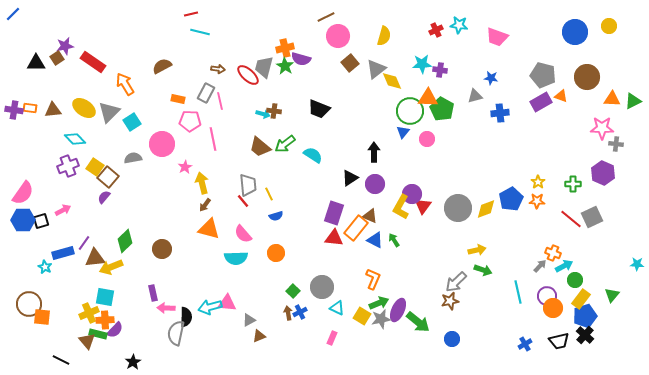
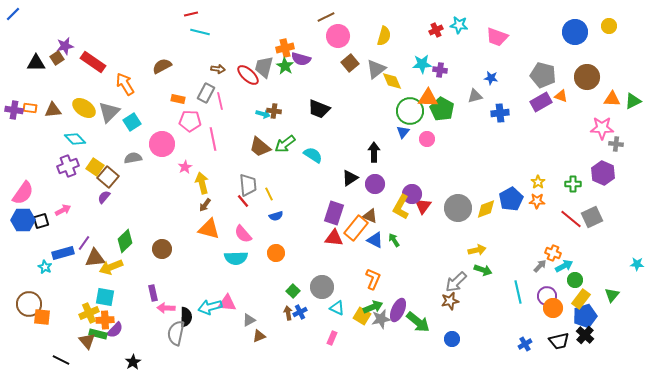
green arrow at (379, 303): moved 6 px left, 4 px down
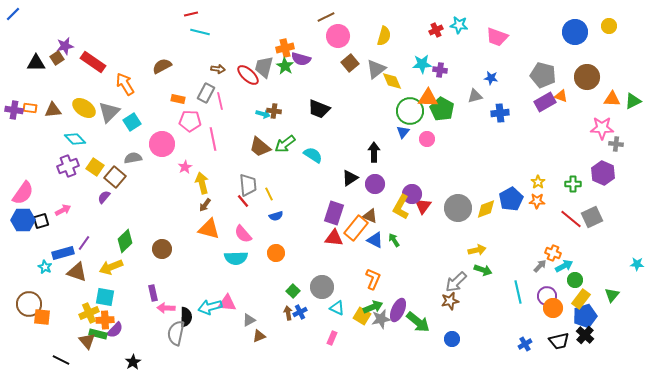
purple rectangle at (541, 102): moved 4 px right
brown square at (108, 177): moved 7 px right
brown triangle at (95, 258): moved 18 px left, 14 px down; rotated 25 degrees clockwise
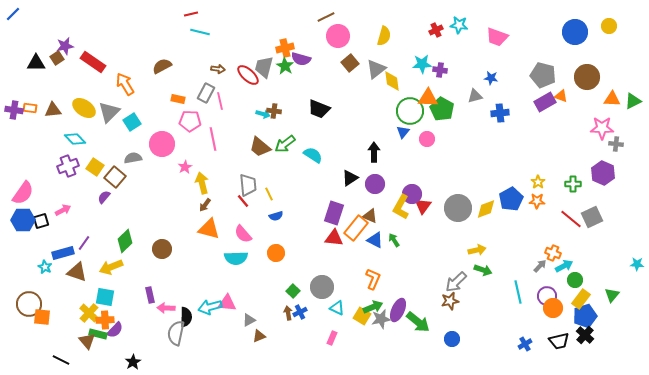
yellow diamond at (392, 81): rotated 15 degrees clockwise
purple rectangle at (153, 293): moved 3 px left, 2 px down
yellow cross at (89, 313): rotated 24 degrees counterclockwise
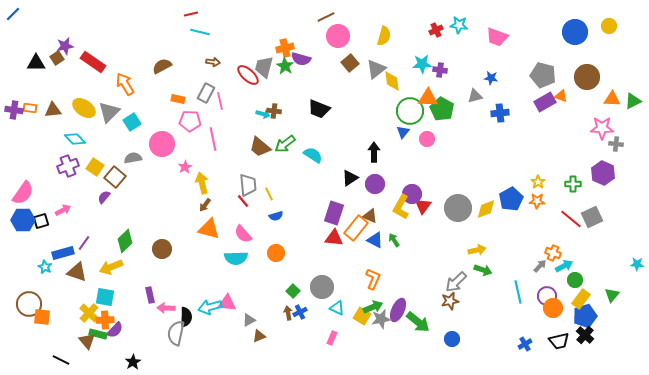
brown arrow at (218, 69): moved 5 px left, 7 px up
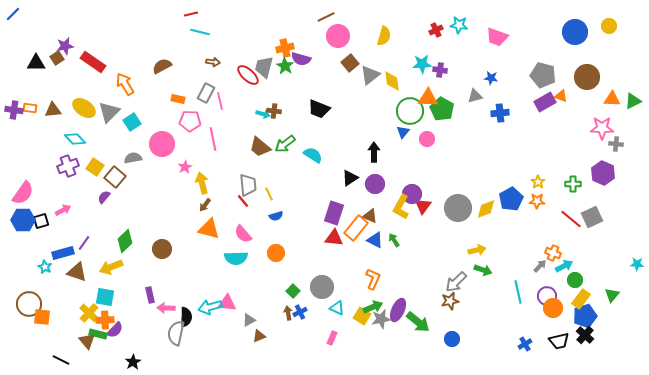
gray triangle at (376, 69): moved 6 px left, 6 px down
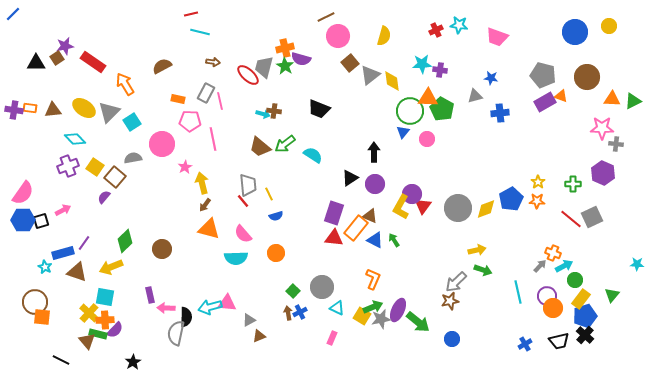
brown circle at (29, 304): moved 6 px right, 2 px up
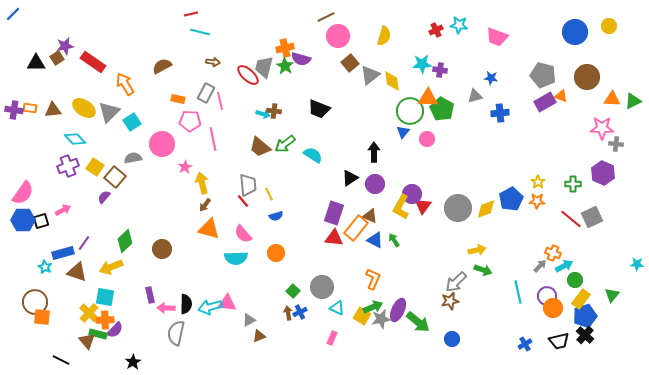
black semicircle at (186, 317): moved 13 px up
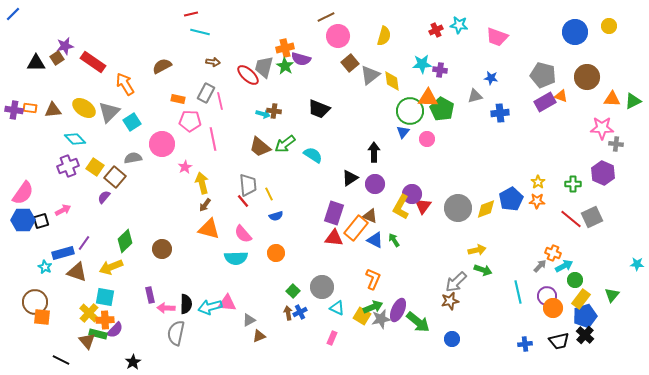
blue cross at (525, 344): rotated 24 degrees clockwise
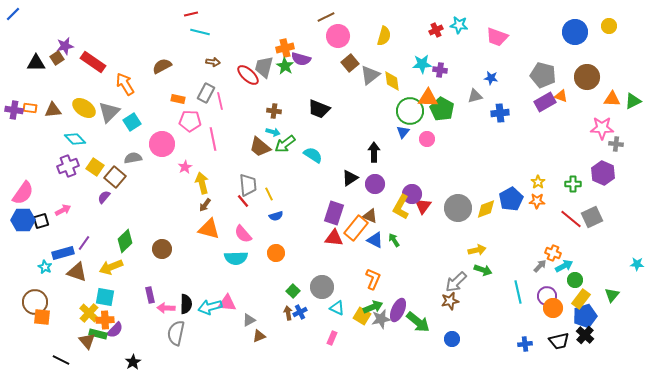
cyan arrow at (263, 114): moved 10 px right, 18 px down
